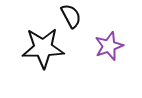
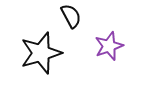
black star: moved 2 px left, 5 px down; rotated 15 degrees counterclockwise
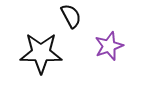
black star: rotated 18 degrees clockwise
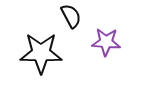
purple star: moved 3 px left, 4 px up; rotated 24 degrees clockwise
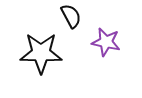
purple star: rotated 8 degrees clockwise
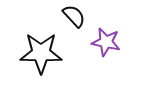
black semicircle: moved 3 px right; rotated 15 degrees counterclockwise
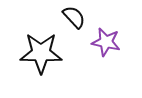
black semicircle: moved 1 px down
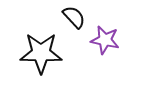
purple star: moved 1 px left, 2 px up
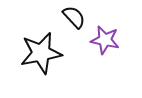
black star: rotated 12 degrees counterclockwise
